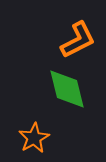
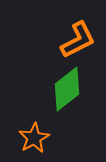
green diamond: rotated 66 degrees clockwise
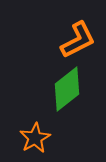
orange star: moved 1 px right
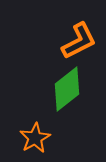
orange L-shape: moved 1 px right, 1 px down
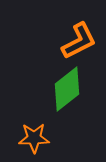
orange star: moved 1 px left; rotated 28 degrees clockwise
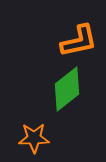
orange L-shape: rotated 15 degrees clockwise
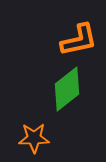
orange L-shape: moved 1 px up
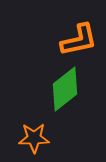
green diamond: moved 2 px left
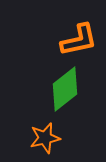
orange star: moved 11 px right; rotated 12 degrees counterclockwise
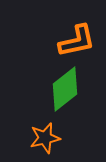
orange L-shape: moved 2 px left, 1 px down
